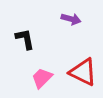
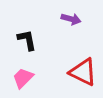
black L-shape: moved 2 px right, 1 px down
pink trapezoid: moved 19 px left
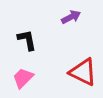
purple arrow: moved 2 px up; rotated 42 degrees counterclockwise
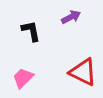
black L-shape: moved 4 px right, 9 px up
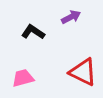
black L-shape: moved 2 px right, 1 px down; rotated 45 degrees counterclockwise
pink trapezoid: rotated 30 degrees clockwise
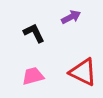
black L-shape: moved 1 px right, 1 px down; rotated 30 degrees clockwise
pink trapezoid: moved 10 px right, 2 px up
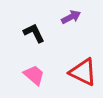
pink trapezoid: moved 1 px right, 1 px up; rotated 55 degrees clockwise
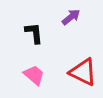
purple arrow: rotated 12 degrees counterclockwise
black L-shape: rotated 20 degrees clockwise
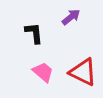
pink trapezoid: moved 9 px right, 3 px up
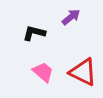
black L-shape: rotated 70 degrees counterclockwise
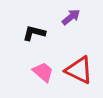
red triangle: moved 4 px left, 2 px up
